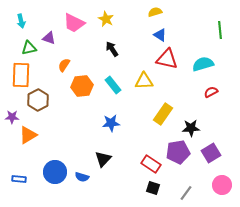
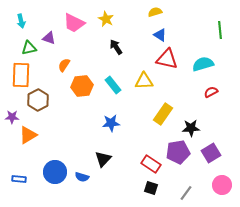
black arrow: moved 4 px right, 2 px up
black square: moved 2 px left
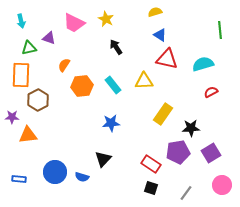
orange triangle: rotated 24 degrees clockwise
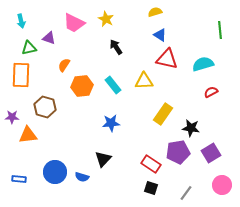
brown hexagon: moved 7 px right, 7 px down; rotated 15 degrees counterclockwise
black star: rotated 12 degrees clockwise
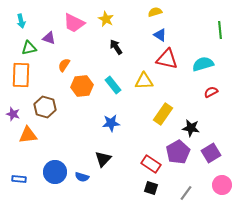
purple star: moved 1 px right, 3 px up; rotated 16 degrees clockwise
purple pentagon: rotated 20 degrees counterclockwise
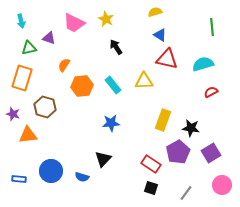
green line: moved 8 px left, 3 px up
orange rectangle: moved 1 px right, 3 px down; rotated 15 degrees clockwise
yellow rectangle: moved 6 px down; rotated 15 degrees counterclockwise
blue circle: moved 4 px left, 1 px up
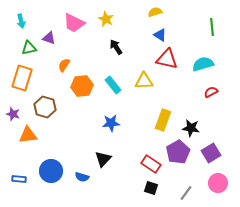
pink circle: moved 4 px left, 2 px up
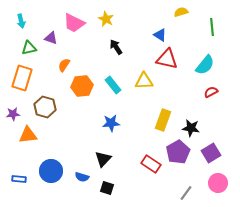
yellow semicircle: moved 26 px right
purple triangle: moved 2 px right
cyan semicircle: moved 2 px right, 1 px down; rotated 145 degrees clockwise
purple star: rotated 24 degrees counterclockwise
black square: moved 44 px left
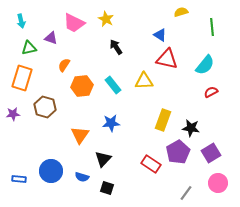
orange triangle: moved 52 px right; rotated 48 degrees counterclockwise
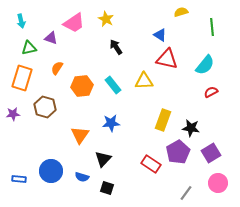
pink trapezoid: rotated 60 degrees counterclockwise
orange semicircle: moved 7 px left, 3 px down
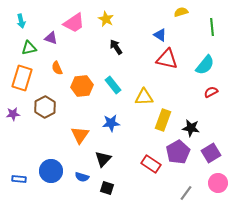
orange semicircle: rotated 56 degrees counterclockwise
yellow triangle: moved 16 px down
brown hexagon: rotated 15 degrees clockwise
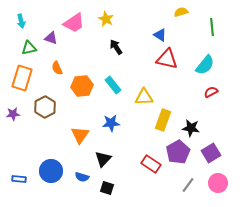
gray line: moved 2 px right, 8 px up
